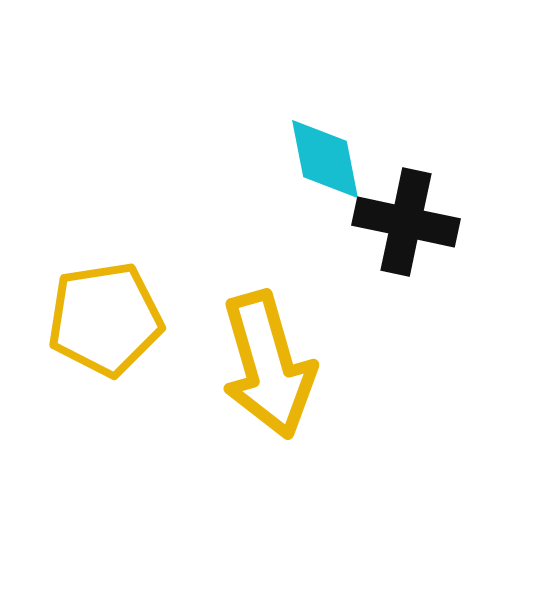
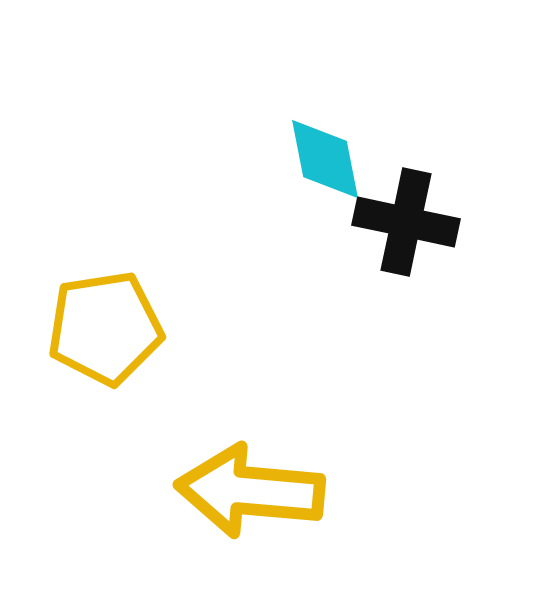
yellow pentagon: moved 9 px down
yellow arrow: moved 18 px left, 126 px down; rotated 111 degrees clockwise
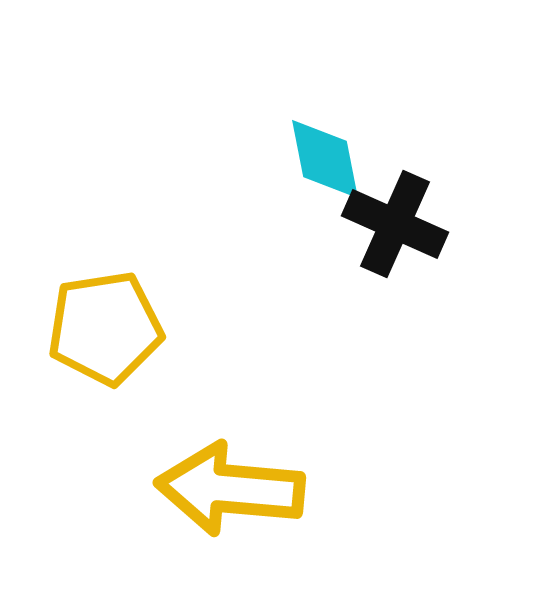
black cross: moved 11 px left, 2 px down; rotated 12 degrees clockwise
yellow arrow: moved 20 px left, 2 px up
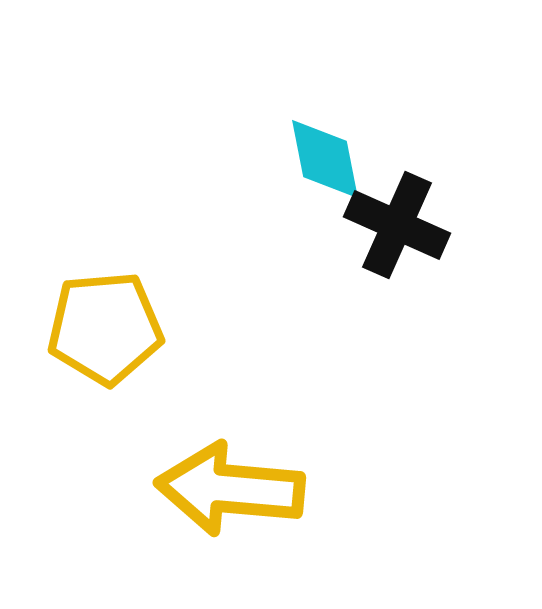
black cross: moved 2 px right, 1 px down
yellow pentagon: rotated 4 degrees clockwise
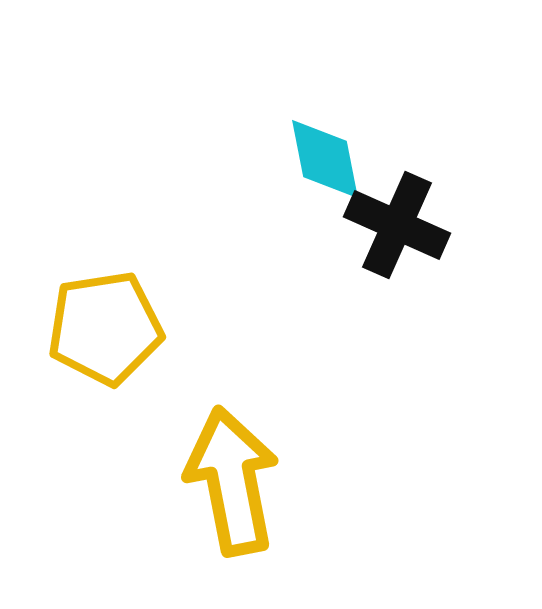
yellow pentagon: rotated 4 degrees counterclockwise
yellow arrow: moved 2 px right, 8 px up; rotated 74 degrees clockwise
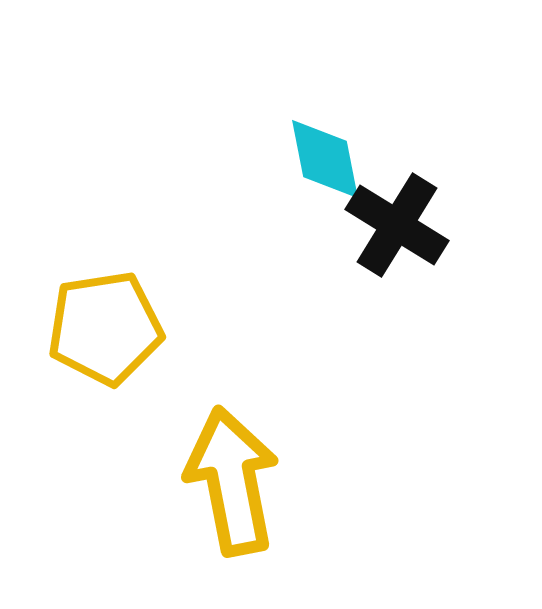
black cross: rotated 8 degrees clockwise
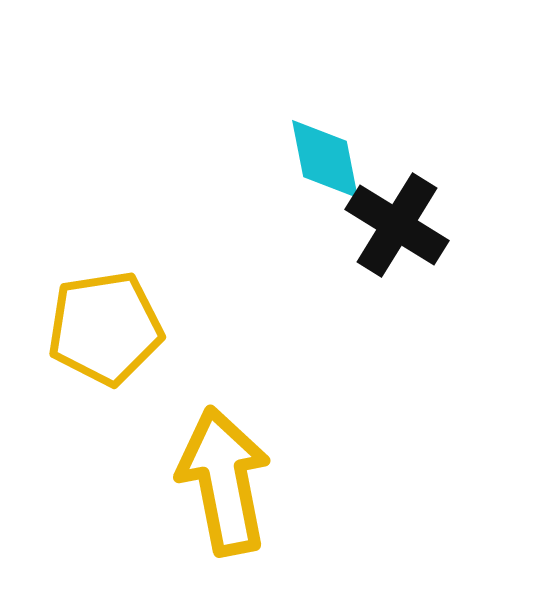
yellow arrow: moved 8 px left
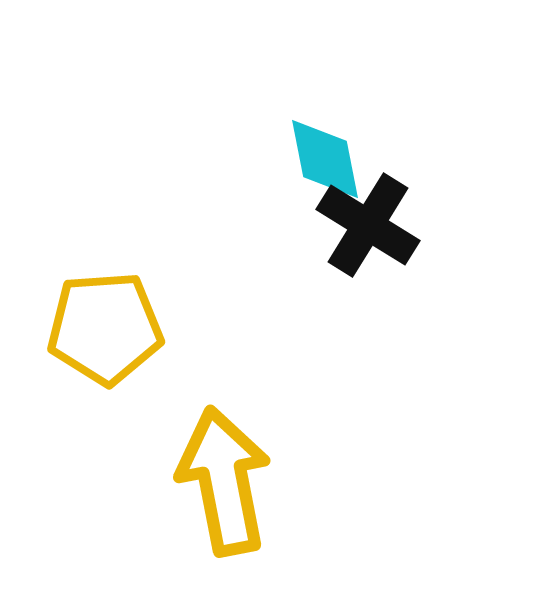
black cross: moved 29 px left
yellow pentagon: rotated 5 degrees clockwise
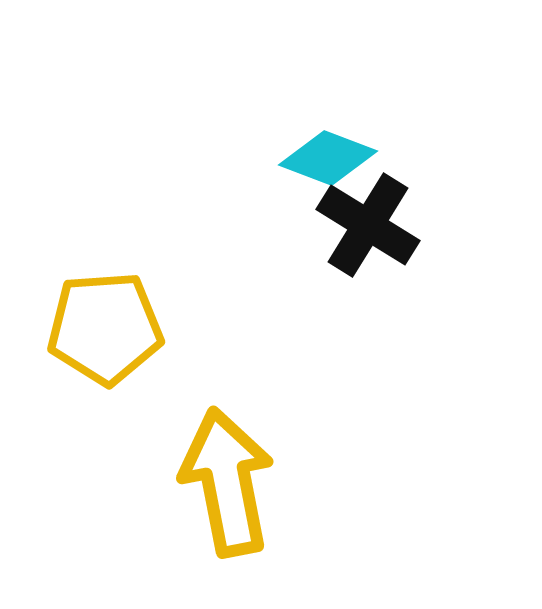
cyan diamond: moved 3 px right, 1 px up; rotated 58 degrees counterclockwise
yellow arrow: moved 3 px right, 1 px down
